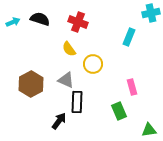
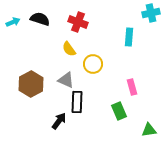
cyan rectangle: rotated 18 degrees counterclockwise
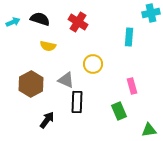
red cross: rotated 12 degrees clockwise
yellow semicircle: moved 21 px left, 3 px up; rotated 42 degrees counterclockwise
pink rectangle: moved 1 px up
black arrow: moved 12 px left, 1 px up
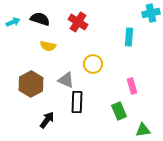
green triangle: moved 6 px left
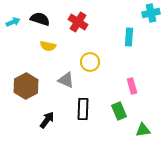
yellow circle: moved 3 px left, 2 px up
brown hexagon: moved 5 px left, 2 px down
black rectangle: moved 6 px right, 7 px down
